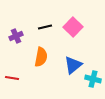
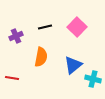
pink square: moved 4 px right
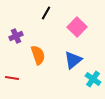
black line: moved 1 px right, 14 px up; rotated 48 degrees counterclockwise
orange semicircle: moved 3 px left, 2 px up; rotated 30 degrees counterclockwise
blue triangle: moved 5 px up
cyan cross: rotated 21 degrees clockwise
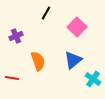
orange semicircle: moved 6 px down
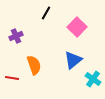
orange semicircle: moved 4 px left, 4 px down
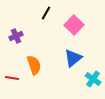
pink square: moved 3 px left, 2 px up
blue triangle: moved 2 px up
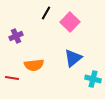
pink square: moved 4 px left, 3 px up
orange semicircle: rotated 102 degrees clockwise
cyan cross: rotated 21 degrees counterclockwise
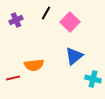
purple cross: moved 16 px up
blue triangle: moved 1 px right, 2 px up
red line: moved 1 px right; rotated 24 degrees counterclockwise
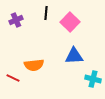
black line: rotated 24 degrees counterclockwise
blue triangle: rotated 36 degrees clockwise
red line: rotated 40 degrees clockwise
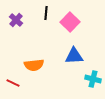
purple cross: rotated 24 degrees counterclockwise
red line: moved 5 px down
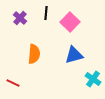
purple cross: moved 4 px right, 2 px up
blue triangle: moved 1 px up; rotated 12 degrees counterclockwise
orange semicircle: moved 11 px up; rotated 78 degrees counterclockwise
cyan cross: rotated 21 degrees clockwise
